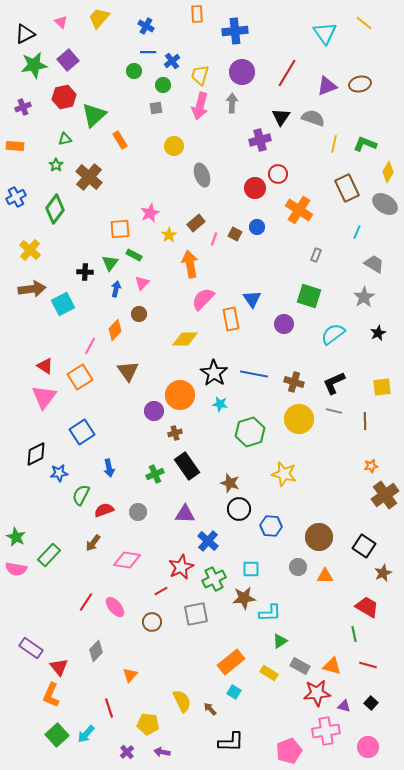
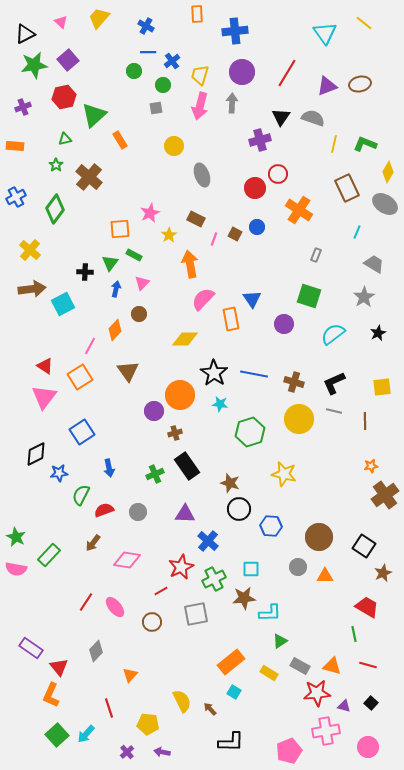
brown rectangle at (196, 223): moved 4 px up; rotated 66 degrees clockwise
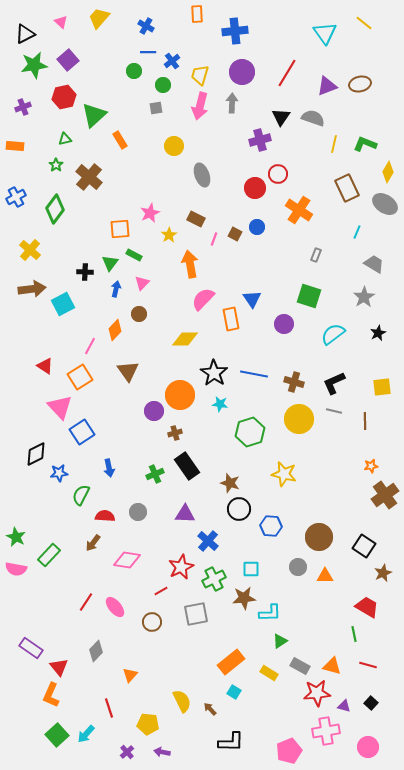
pink triangle at (44, 397): moved 16 px right, 10 px down; rotated 20 degrees counterclockwise
red semicircle at (104, 510): moved 1 px right, 6 px down; rotated 24 degrees clockwise
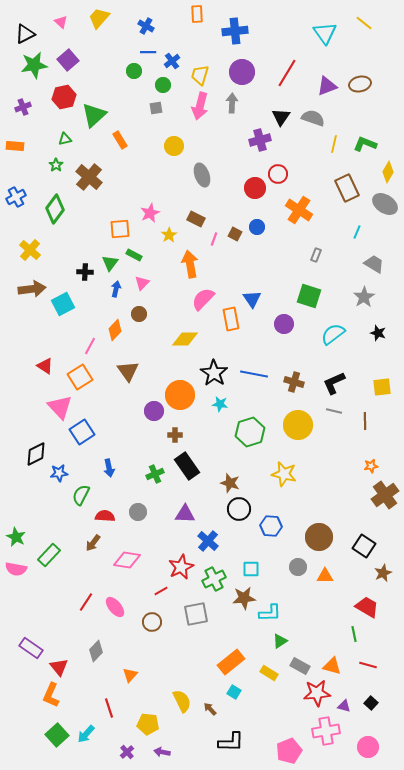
black star at (378, 333): rotated 28 degrees counterclockwise
yellow circle at (299, 419): moved 1 px left, 6 px down
brown cross at (175, 433): moved 2 px down; rotated 16 degrees clockwise
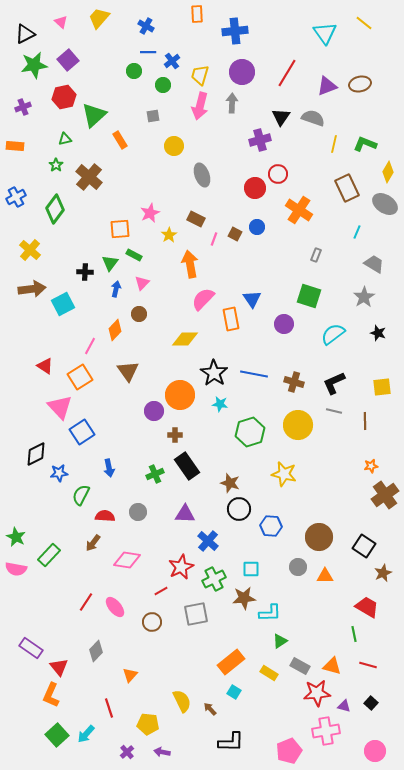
gray square at (156, 108): moved 3 px left, 8 px down
pink circle at (368, 747): moved 7 px right, 4 px down
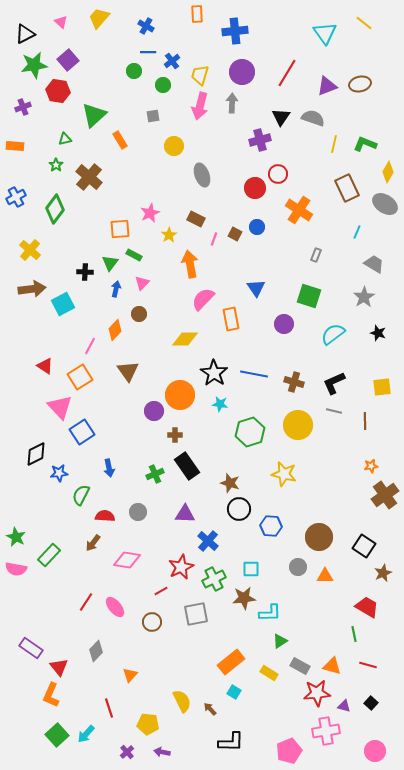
red hexagon at (64, 97): moved 6 px left, 6 px up; rotated 20 degrees clockwise
blue triangle at (252, 299): moved 4 px right, 11 px up
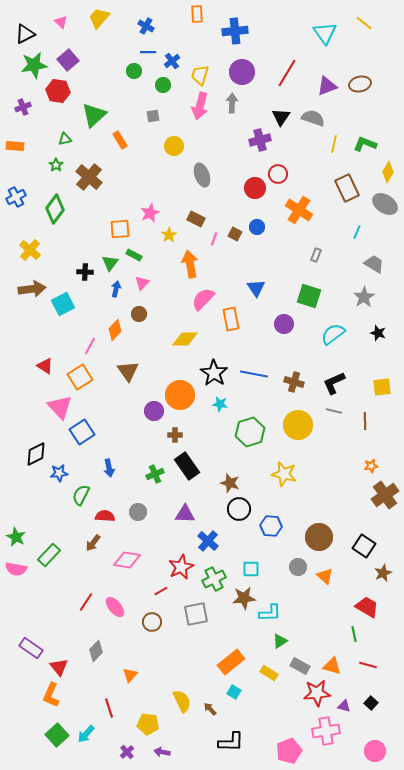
orange triangle at (325, 576): rotated 42 degrees clockwise
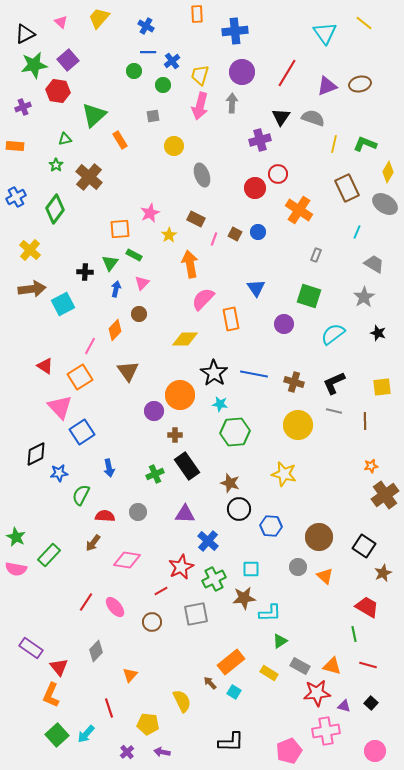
blue circle at (257, 227): moved 1 px right, 5 px down
green hexagon at (250, 432): moved 15 px left; rotated 12 degrees clockwise
brown arrow at (210, 709): moved 26 px up
